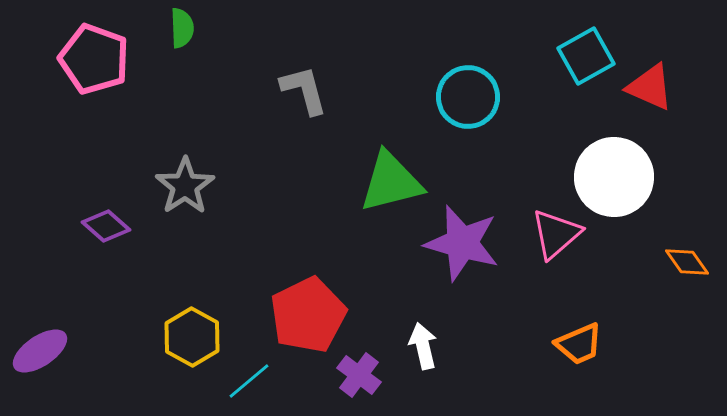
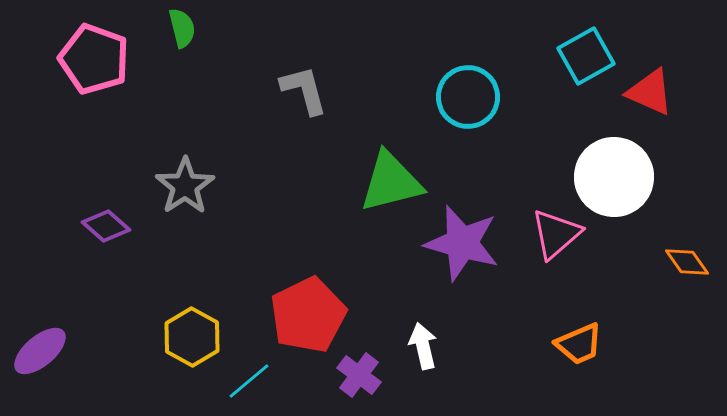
green semicircle: rotated 12 degrees counterclockwise
red triangle: moved 5 px down
purple ellipse: rotated 6 degrees counterclockwise
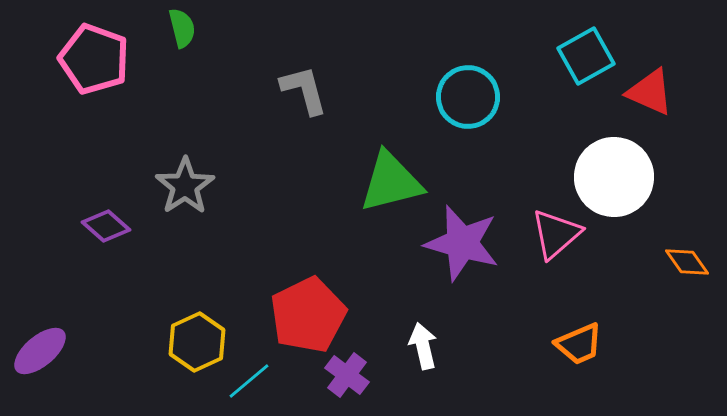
yellow hexagon: moved 5 px right, 5 px down; rotated 6 degrees clockwise
purple cross: moved 12 px left
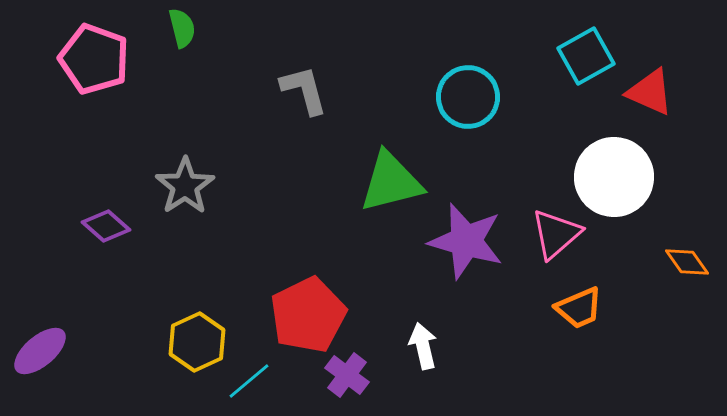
purple star: moved 4 px right, 2 px up
orange trapezoid: moved 36 px up
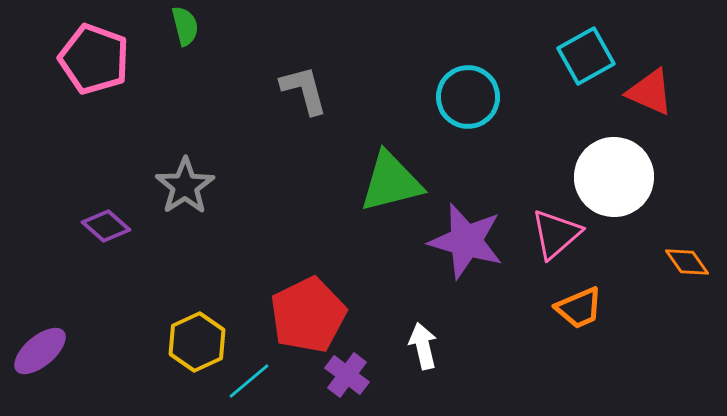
green semicircle: moved 3 px right, 2 px up
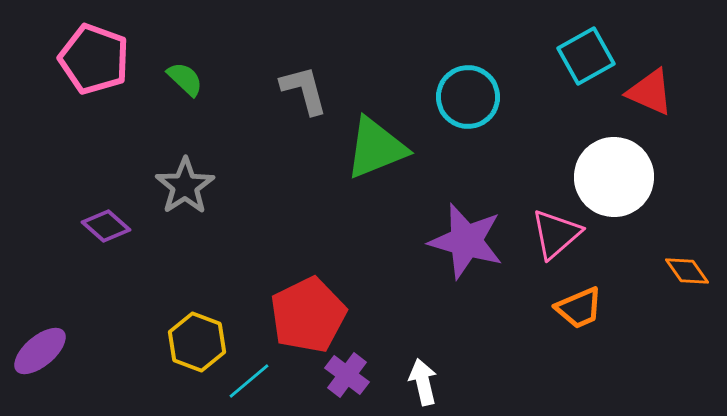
green semicircle: moved 53 px down; rotated 33 degrees counterclockwise
green triangle: moved 15 px left, 34 px up; rotated 8 degrees counterclockwise
orange diamond: moved 9 px down
yellow hexagon: rotated 14 degrees counterclockwise
white arrow: moved 36 px down
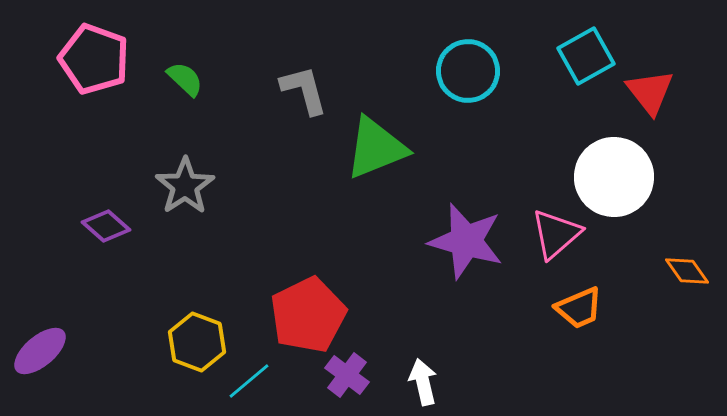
red triangle: rotated 28 degrees clockwise
cyan circle: moved 26 px up
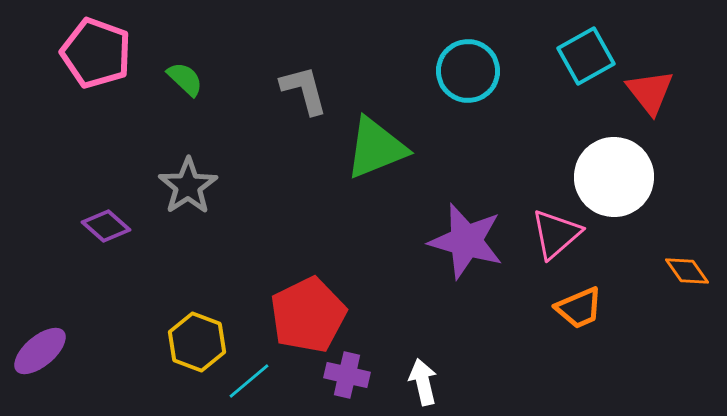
pink pentagon: moved 2 px right, 6 px up
gray star: moved 3 px right
purple cross: rotated 24 degrees counterclockwise
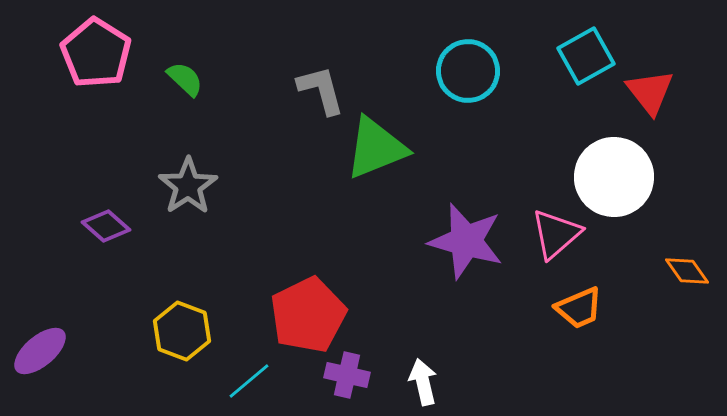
pink pentagon: rotated 12 degrees clockwise
gray L-shape: moved 17 px right
yellow hexagon: moved 15 px left, 11 px up
